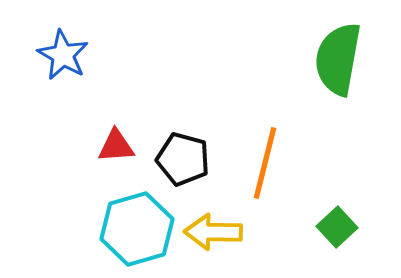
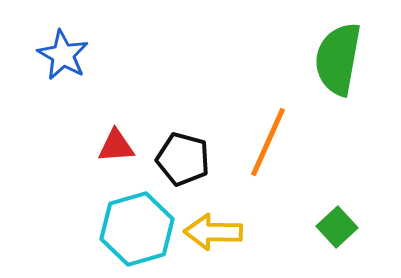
orange line: moved 3 px right, 21 px up; rotated 10 degrees clockwise
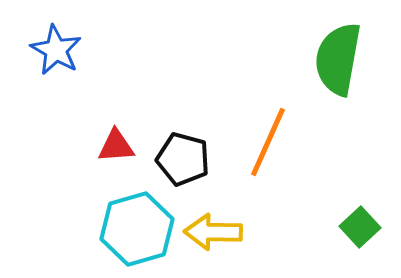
blue star: moved 7 px left, 5 px up
green square: moved 23 px right
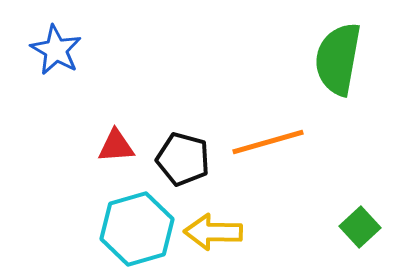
orange line: rotated 50 degrees clockwise
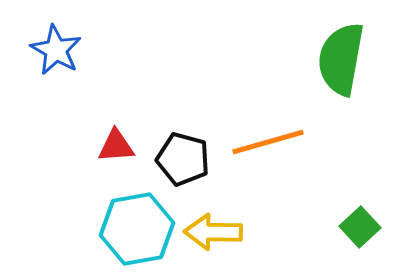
green semicircle: moved 3 px right
cyan hexagon: rotated 6 degrees clockwise
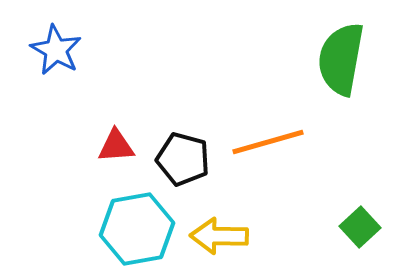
yellow arrow: moved 6 px right, 4 px down
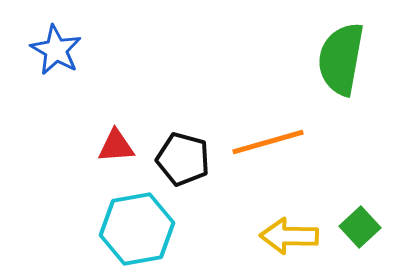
yellow arrow: moved 70 px right
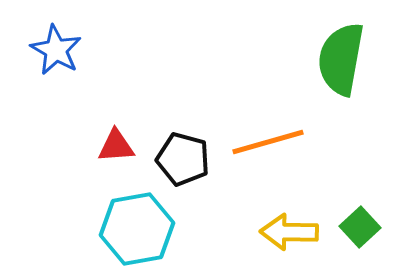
yellow arrow: moved 4 px up
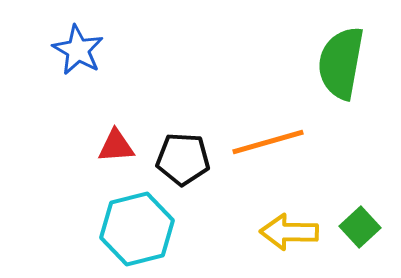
blue star: moved 22 px right
green semicircle: moved 4 px down
black pentagon: rotated 12 degrees counterclockwise
cyan hexagon: rotated 4 degrees counterclockwise
